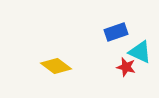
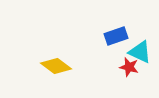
blue rectangle: moved 4 px down
red star: moved 3 px right
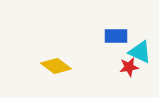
blue rectangle: rotated 20 degrees clockwise
red star: rotated 24 degrees counterclockwise
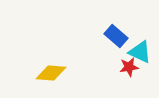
blue rectangle: rotated 40 degrees clockwise
yellow diamond: moved 5 px left, 7 px down; rotated 32 degrees counterclockwise
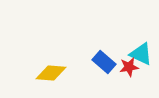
blue rectangle: moved 12 px left, 26 px down
cyan triangle: moved 1 px right, 2 px down
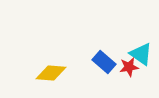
cyan triangle: rotated 10 degrees clockwise
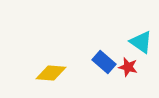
cyan triangle: moved 12 px up
red star: moved 1 px left; rotated 24 degrees clockwise
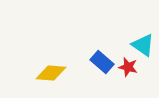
cyan triangle: moved 2 px right, 3 px down
blue rectangle: moved 2 px left
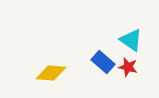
cyan triangle: moved 12 px left, 5 px up
blue rectangle: moved 1 px right
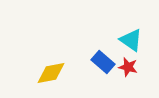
yellow diamond: rotated 16 degrees counterclockwise
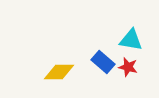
cyan triangle: rotated 25 degrees counterclockwise
yellow diamond: moved 8 px right, 1 px up; rotated 12 degrees clockwise
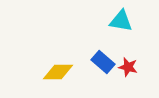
cyan triangle: moved 10 px left, 19 px up
yellow diamond: moved 1 px left
